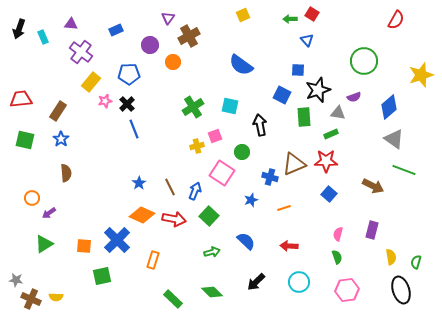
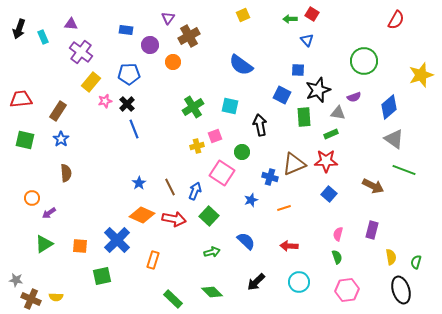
blue rectangle at (116, 30): moved 10 px right; rotated 32 degrees clockwise
orange square at (84, 246): moved 4 px left
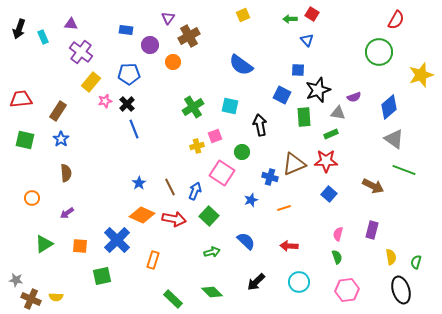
green circle at (364, 61): moved 15 px right, 9 px up
purple arrow at (49, 213): moved 18 px right
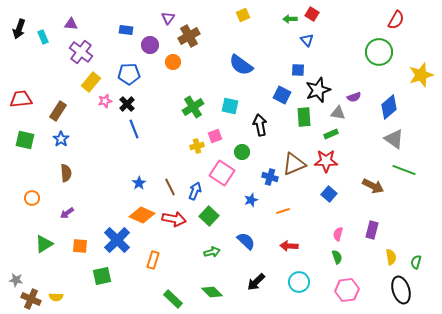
orange line at (284, 208): moved 1 px left, 3 px down
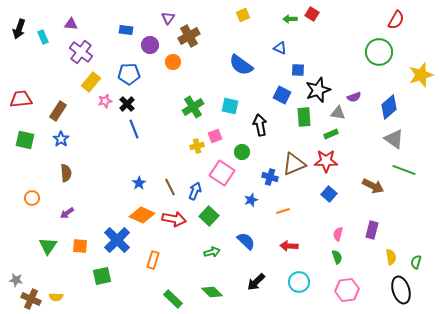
blue triangle at (307, 40): moved 27 px left, 8 px down; rotated 24 degrees counterclockwise
green triangle at (44, 244): moved 4 px right, 2 px down; rotated 24 degrees counterclockwise
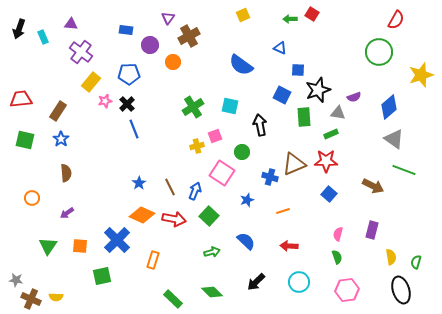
blue star at (251, 200): moved 4 px left
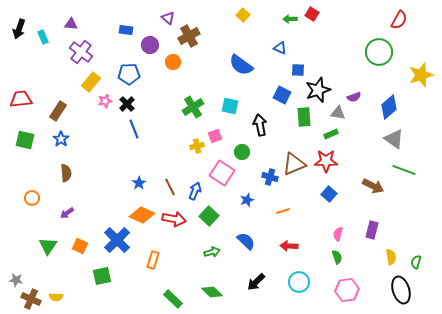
yellow square at (243, 15): rotated 24 degrees counterclockwise
purple triangle at (168, 18): rotated 24 degrees counterclockwise
red semicircle at (396, 20): moved 3 px right
orange square at (80, 246): rotated 21 degrees clockwise
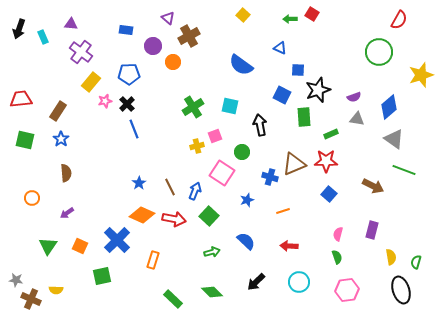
purple circle at (150, 45): moved 3 px right, 1 px down
gray triangle at (338, 113): moved 19 px right, 6 px down
yellow semicircle at (56, 297): moved 7 px up
